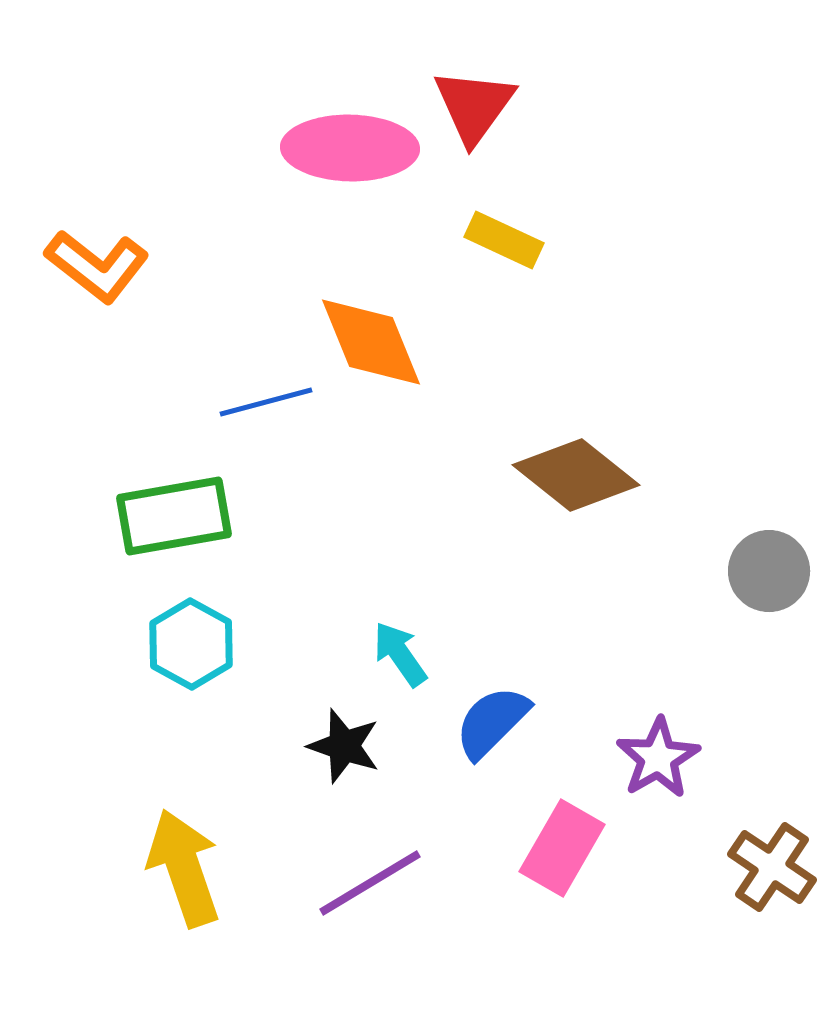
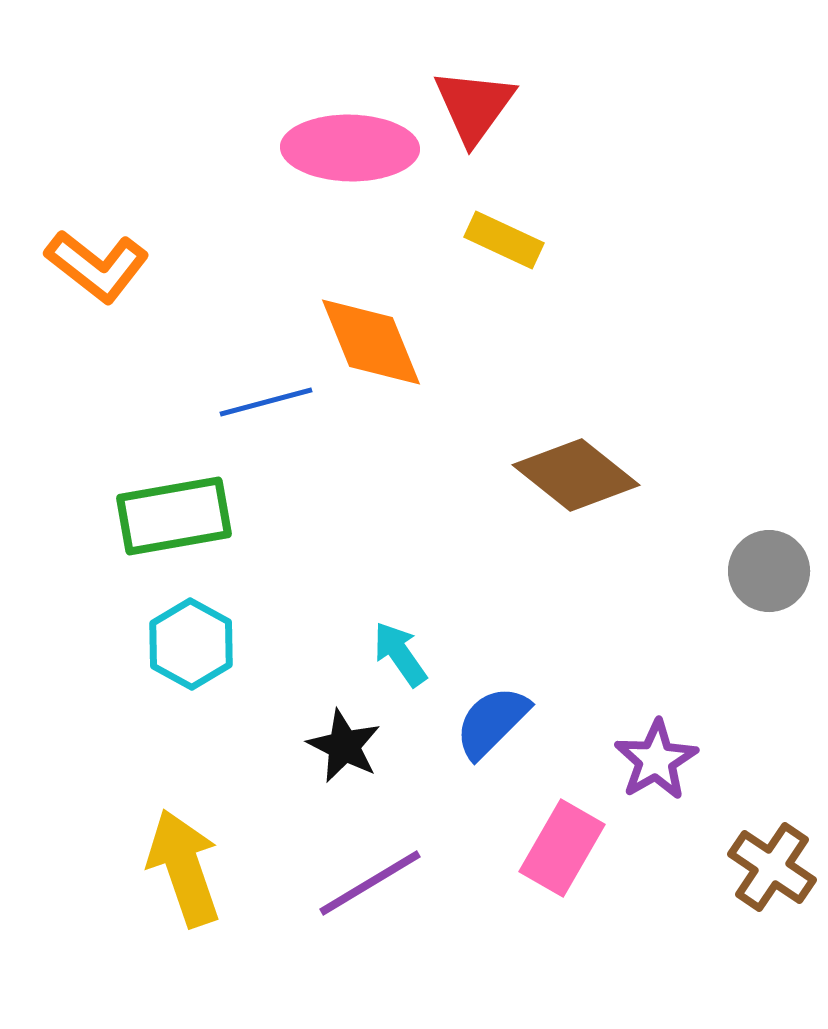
black star: rotated 8 degrees clockwise
purple star: moved 2 px left, 2 px down
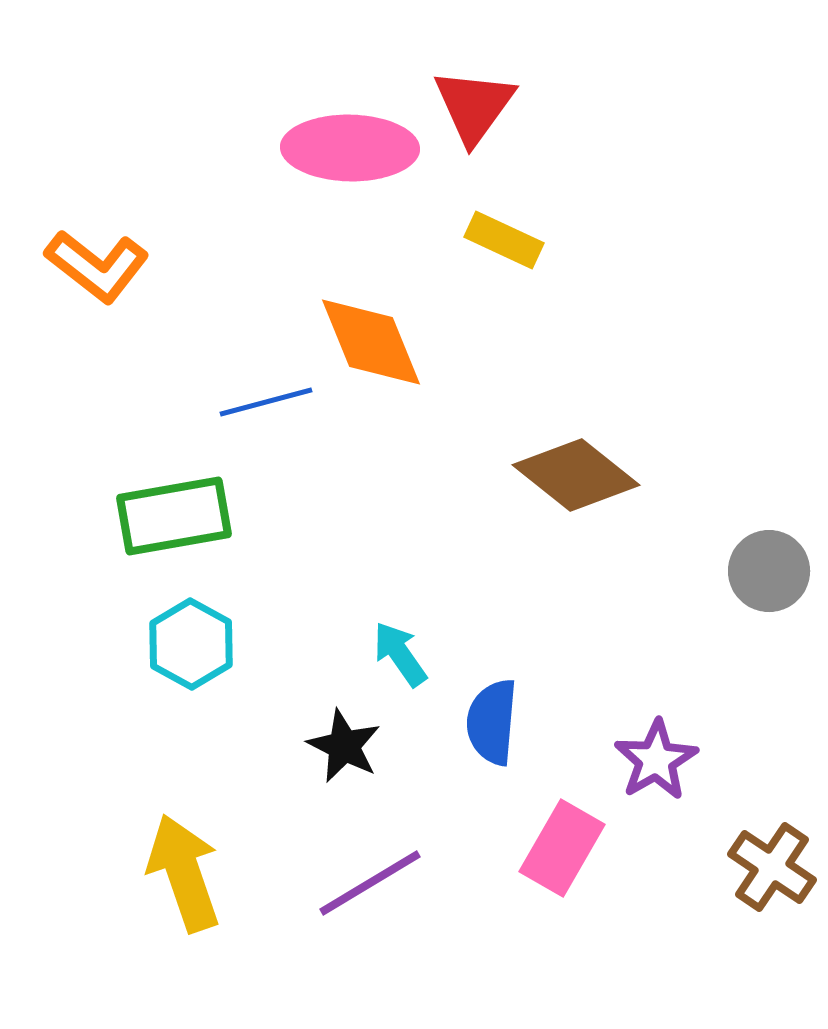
blue semicircle: rotated 40 degrees counterclockwise
yellow arrow: moved 5 px down
